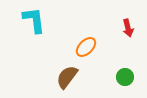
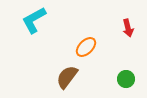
cyan L-shape: rotated 112 degrees counterclockwise
green circle: moved 1 px right, 2 px down
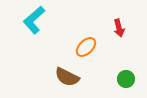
cyan L-shape: rotated 12 degrees counterclockwise
red arrow: moved 9 px left
brown semicircle: rotated 100 degrees counterclockwise
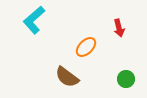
brown semicircle: rotated 10 degrees clockwise
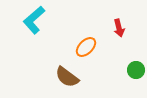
green circle: moved 10 px right, 9 px up
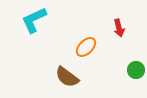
cyan L-shape: rotated 16 degrees clockwise
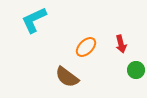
red arrow: moved 2 px right, 16 px down
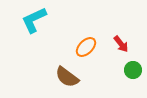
red arrow: rotated 24 degrees counterclockwise
green circle: moved 3 px left
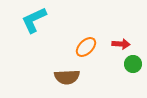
red arrow: rotated 48 degrees counterclockwise
green circle: moved 6 px up
brown semicircle: rotated 40 degrees counterclockwise
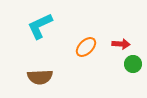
cyan L-shape: moved 6 px right, 6 px down
brown semicircle: moved 27 px left
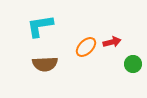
cyan L-shape: rotated 16 degrees clockwise
red arrow: moved 9 px left, 2 px up; rotated 18 degrees counterclockwise
brown semicircle: moved 5 px right, 13 px up
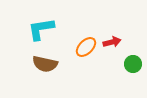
cyan L-shape: moved 1 px right, 3 px down
brown semicircle: rotated 15 degrees clockwise
